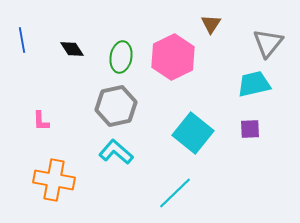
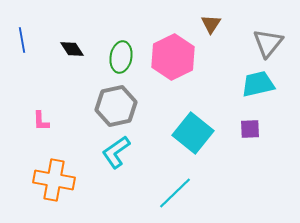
cyan trapezoid: moved 4 px right
cyan L-shape: rotated 76 degrees counterclockwise
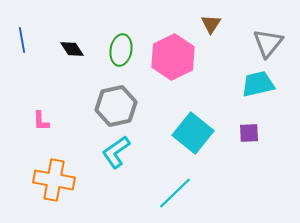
green ellipse: moved 7 px up
purple square: moved 1 px left, 4 px down
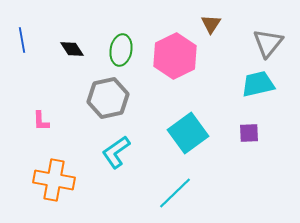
pink hexagon: moved 2 px right, 1 px up
gray hexagon: moved 8 px left, 8 px up
cyan square: moved 5 px left; rotated 15 degrees clockwise
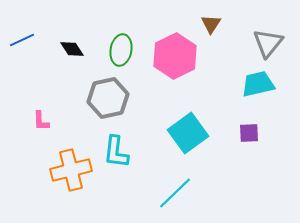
blue line: rotated 75 degrees clockwise
cyan L-shape: rotated 48 degrees counterclockwise
orange cross: moved 17 px right, 10 px up; rotated 24 degrees counterclockwise
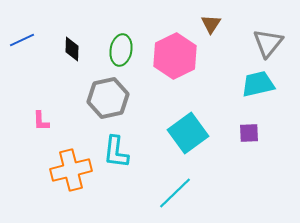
black diamond: rotated 35 degrees clockwise
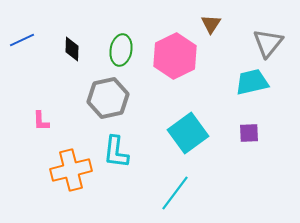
cyan trapezoid: moved 6 px left, 2 px up
cyan line: rotated 9 degrees counterclockwise
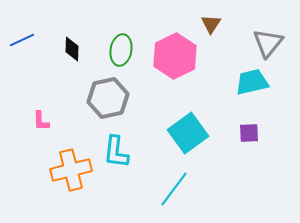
cyan line: moved 1 px left, 4 px up
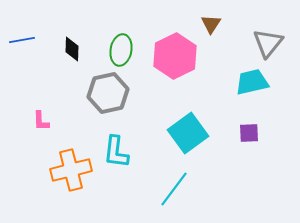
blue line: rotated 15 degrees clockwise
gray hexagon: moved 5 px up
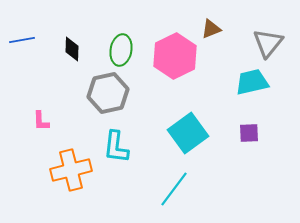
brown triangle: moved 5 px down; rotated 35 degrees clockwise
cyan L-shape: moved 5 px up
